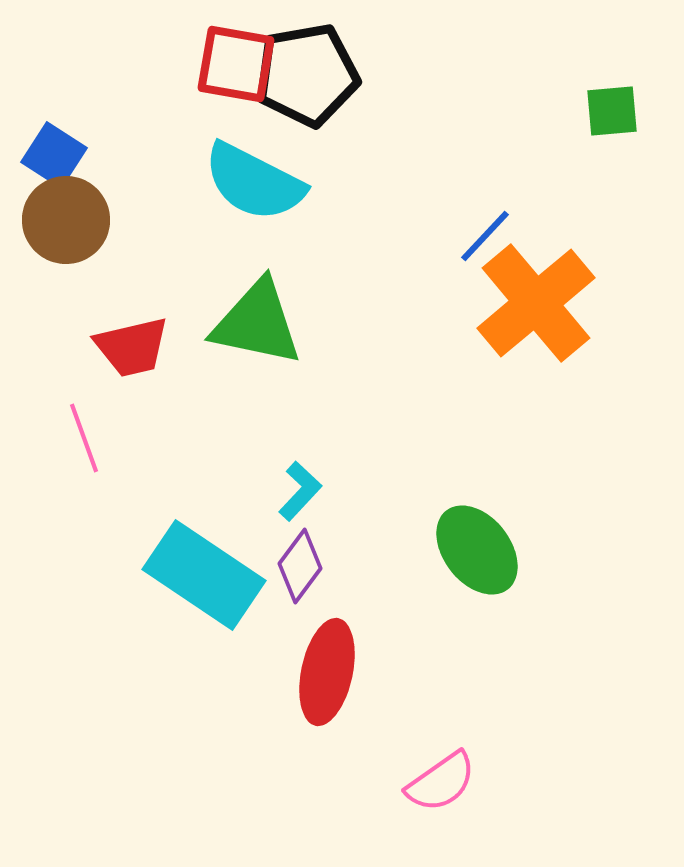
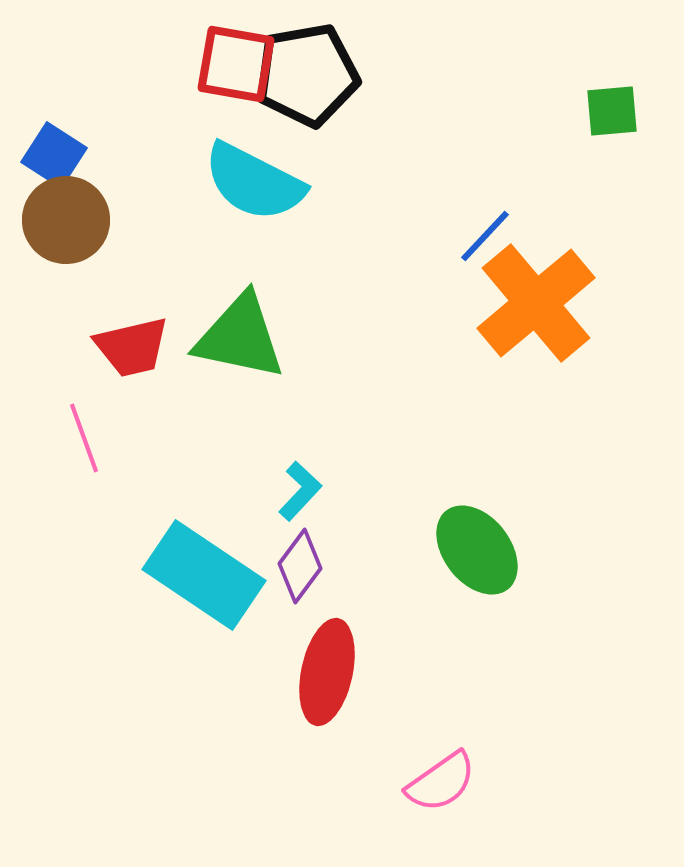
green triangle: moved 17 px left, 14 px down
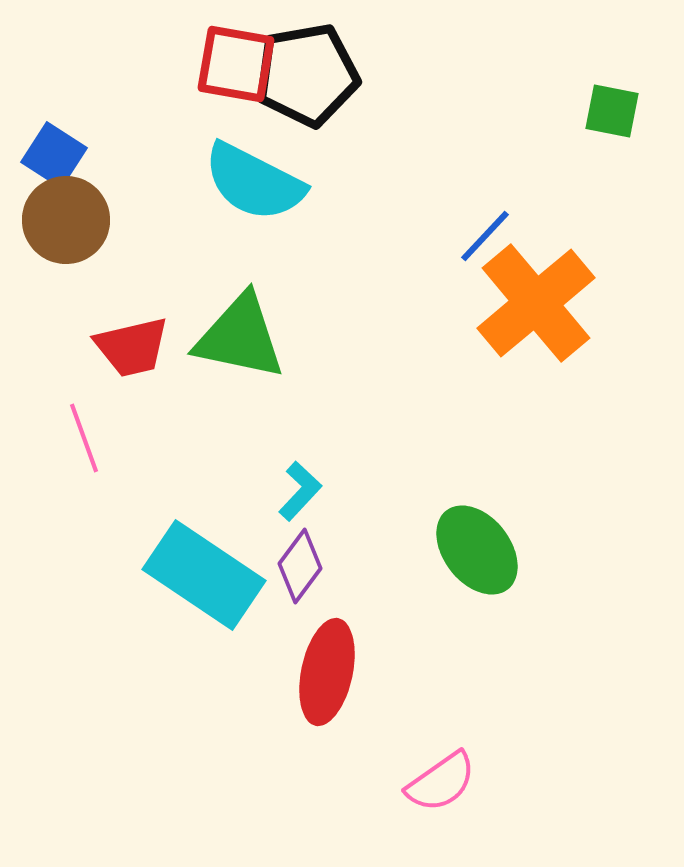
green square: rotated 16 degrees clockwise
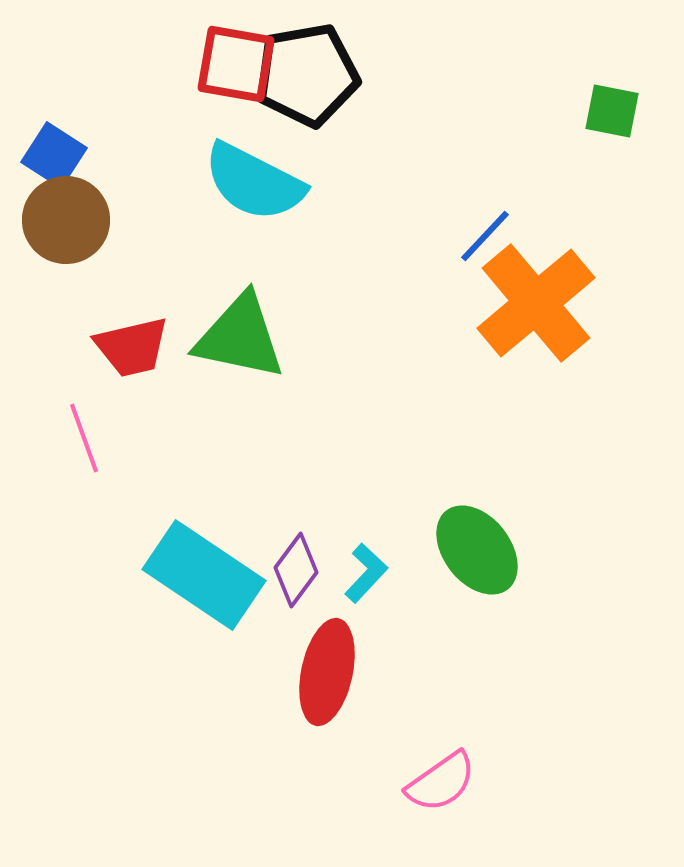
cyan L-shape: moved 66 px right, 82 px down
purple diamond: moved 4 px left, 4 px down
